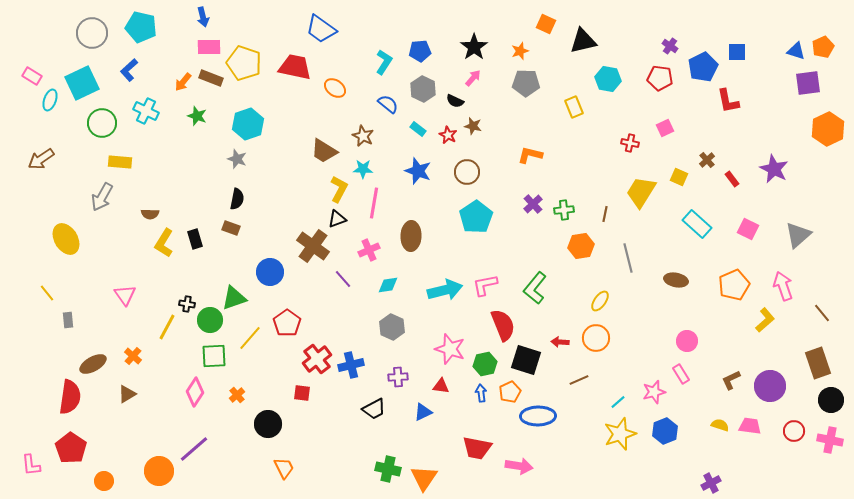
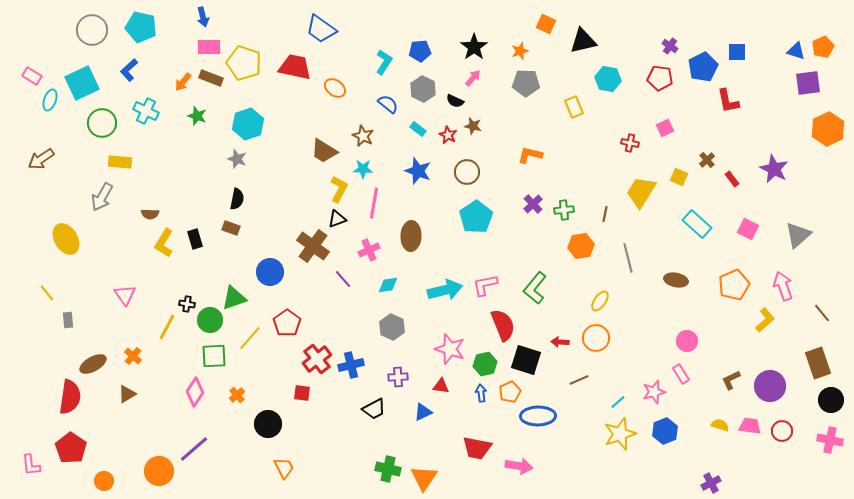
gray circle at (92, 33): moved 3 px up
red circle at (794, 431): moved 12 px left
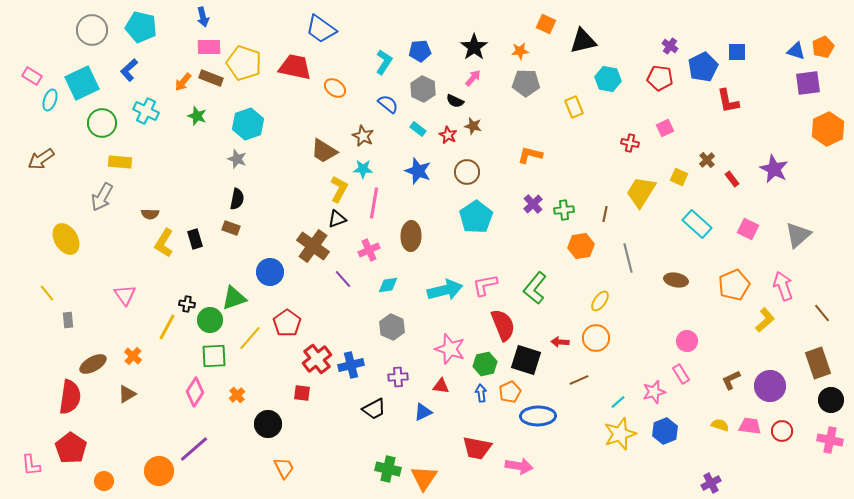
orange star at (520, 51): rotated 12 degrees clockwise
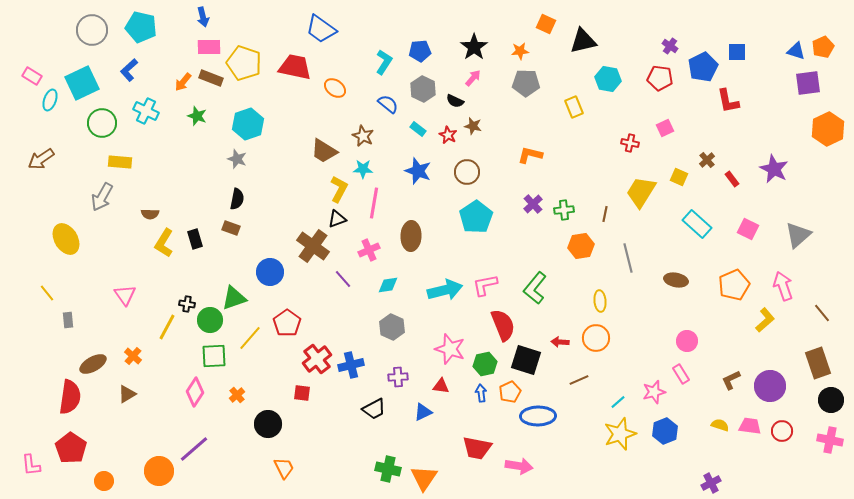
yellow ellipse at (600, 301): rotated 40 degrees counterclockwise
